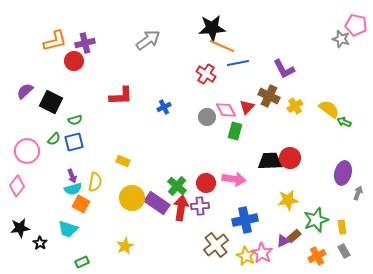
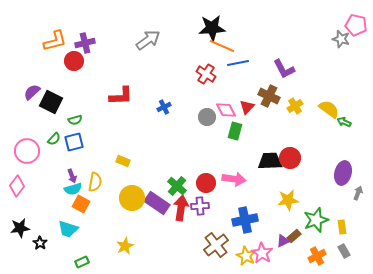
purple semicircle at (25, 91): moved 7 px right, 1 px down
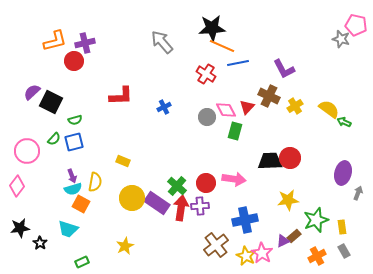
gray arrow at (148, 40): moved 14 px right, 2 px down; rotated 95 degrees counterclockwise
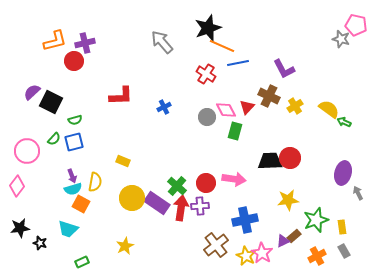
black star at (212, 28): moved 4 px left; rotated 16 degrees counterclockwise
gray arrow at (358, 193): rotated 48 degrees counterclockwise
black star at (40, 243): rotated 16 degrees counterclockwise
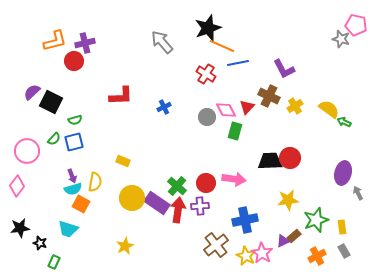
red arrow at (181, 208): moved 3 px left, 2 px down
green rectangle at (82, 262): moved 28 px left; rotated 40 degrees counterclockwise
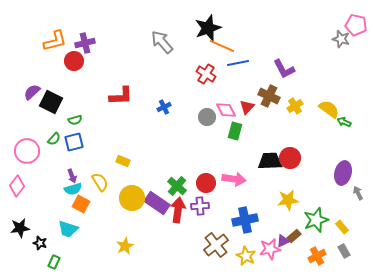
yellow semicircle at (95, 182): moved 5 px right; rotated 42 degrees counterclockwise
yellow rectangle at (342, 227): rotated 32 degrees counterclockwise
pink star at (262, 253): moved 8 px right, 4 px up; rotated 30 degrees clockwise
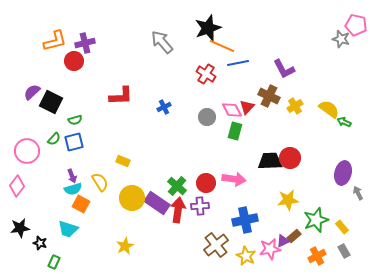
pink diamond at (226, 110): moved 6 px right
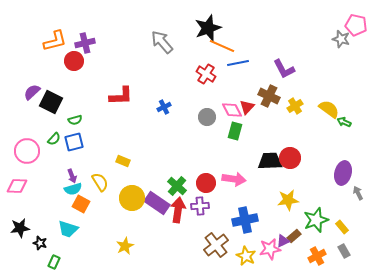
pink diamond at (17, 186): rotated 55 degrees clockwise
